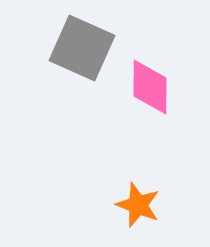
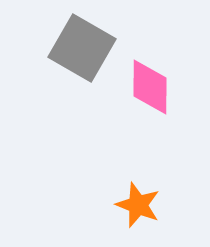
gray square: rotated 6 degrees clockwise
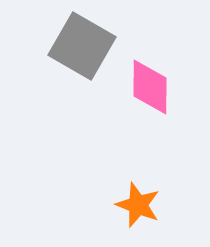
gray square: moved 2 px up
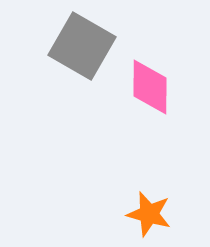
orange star: moved 11 px right, 9 px down; rotated 6 degrees counterclockwise
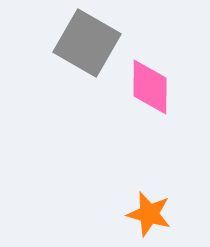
gray square: moved 5 px right, 3 px up
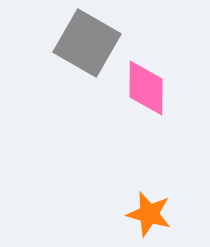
pink diamond: moved 4 px left, 1 px down
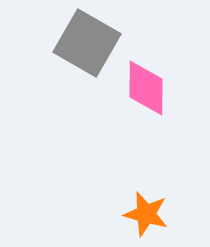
orange star: moved 3 px left
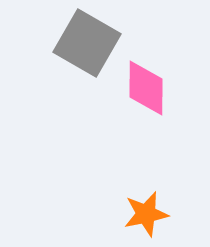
orange star: rotated 27 degrees counterclockwise
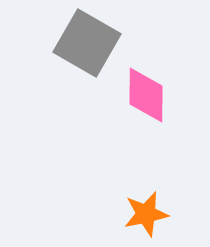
pink diamond: moved 7 px down
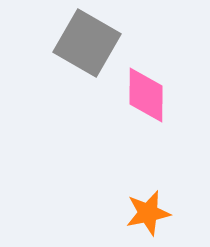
orange star: moved 2 px right, 1 px up
